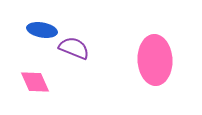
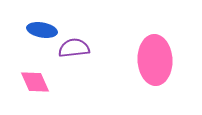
purple semicircle: rotated 28 degrees counterclockwise
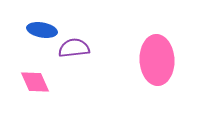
pink ellipse: moved 2 px right
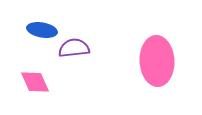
pink ellipse: moved 1 px down
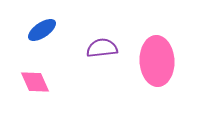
blue ellipse: rotated 44 degrees counterclockwise
purple semicircle: moved 28 px right
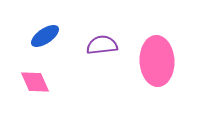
blue ellipse: moved 3 px right, 6 px down
purple semicircle: moved 3 px up
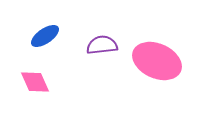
pink ellipse: rotated 63 degrees counterclockwise
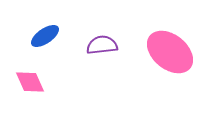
pink ellipse: moved 13 px right, 9 px up; rotated 15 degrees clockwise
pink diamond: moved 5 px left
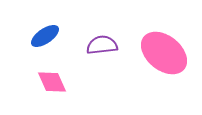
pink ellipse: moved 6 px left, 1 px down
pink diamond: moved 22 px right
